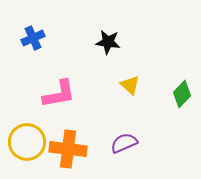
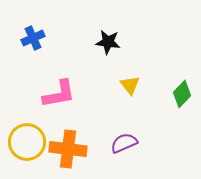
yellow triangle: rotated 10 degrees clockwise
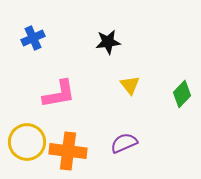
black star: rotated 15 degrees counterclockwise
orange cross: moved 2 px down
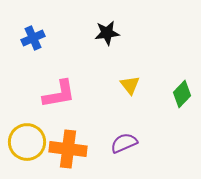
black star: moved 1 px left, 9 px up
orange cross: moved 2 px up
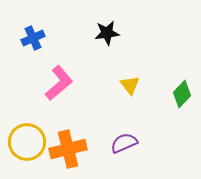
pink L-shape: moved 11 px up; rotated 30 degrees counterclockwise
orange cross: rotated 21 degrees counterclockwise
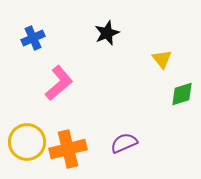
black star: rotated 15 degrees counterclockwise
yellow triangle: moved 32 px right, 26 px up
green diamond: rotated 28 degrees clockwise
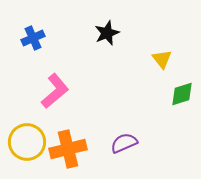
pink L-shape: moved 4 px left, 8 px down
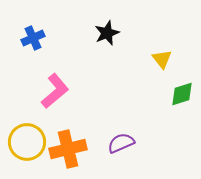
purple semicircle: moved 3 px left
